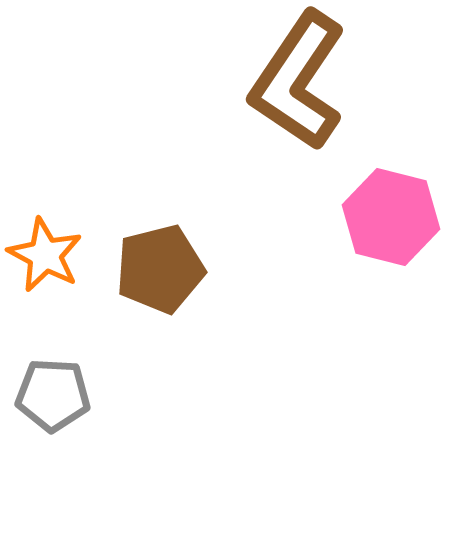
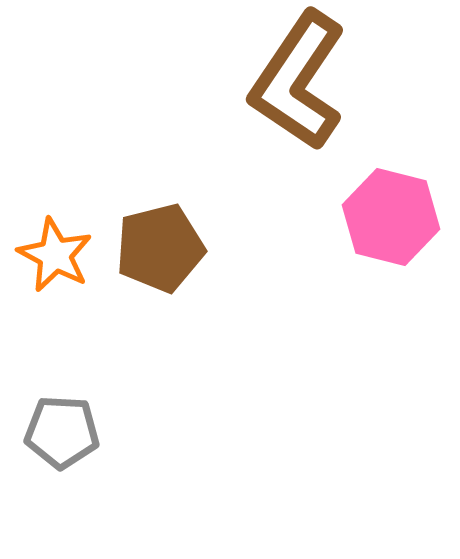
orange star: moved 10 px right
brown pentagon: moved 21 px up
gray pentagon: moved 9 px right, 37 px down
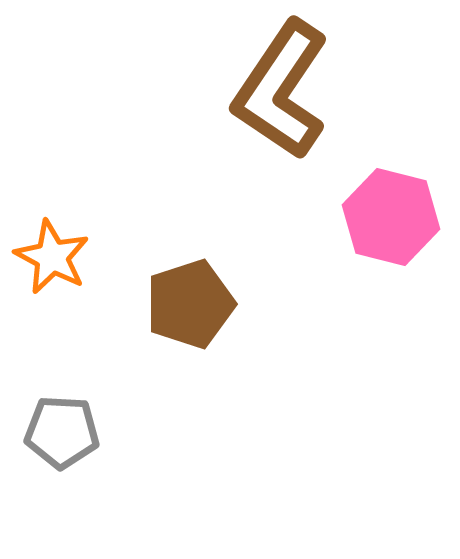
brown L-shape: moved 17 px left, 9 px down
brown pentagon: moved 30 px right, 56 px down; rotated 4 degrees counterclockwise
orange star: moved 3 px left, 2 px down
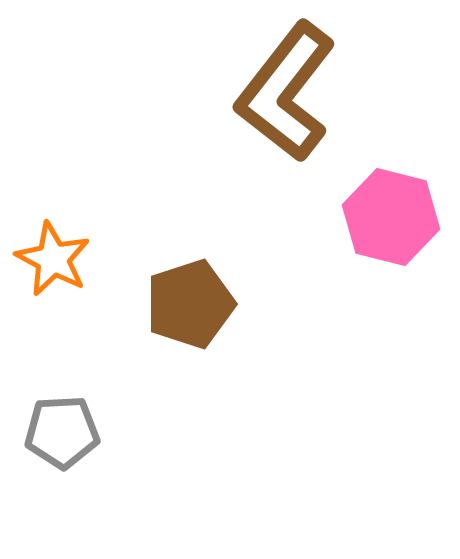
brown L-shape: moved 5 px right, 2 px down; rotated 4 degrees clockwise
orange star: moved 1 px right, 2 px down
gray pentagon: rotated 6 degrees counterclockwise
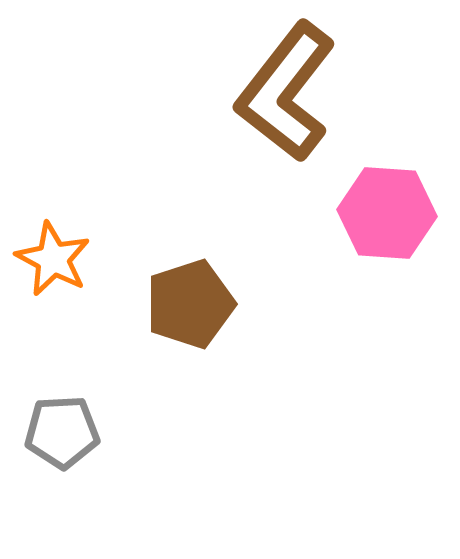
pink hexagon: moved 4 px left, 4 px up; rotated 10 degrees counterclockwise
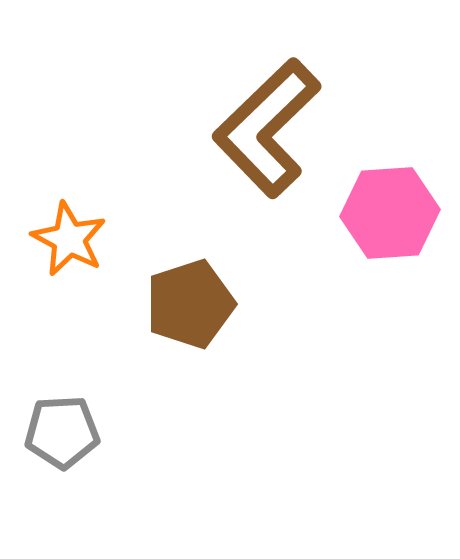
brown L-shape: moved 19 px left, 36 px down; rotated 8 degrees clockwise
pink hexagon: moved 3 px right; rotated 8 degrees counterclockwise
orange star: moved 16 px right, 20 px up
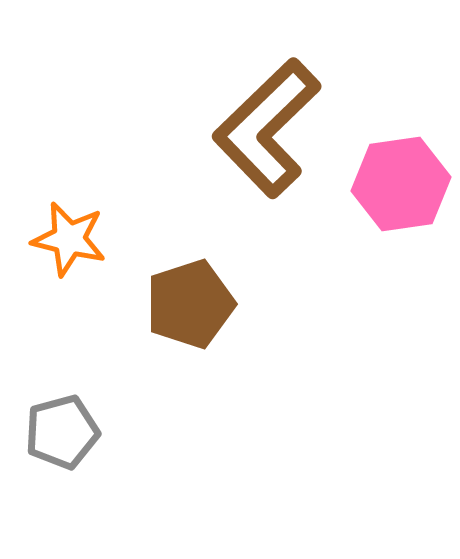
pink hexagon: moved 11 px right, 29 px up; rotated 4 degrees counterclockwise
orange star: rotated 14 degrees counterclockwise
gray pentagon: rotated 12 degrees counterclockwise
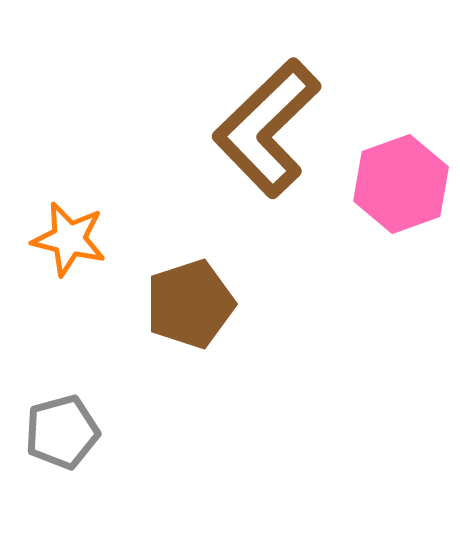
pink hexagon: rotated 12 degrees counterclockwise
